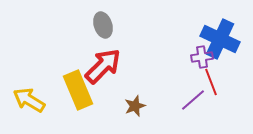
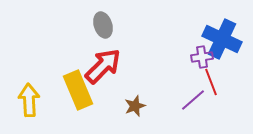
blue cross: moved 2 px right
yellow arrow: rotated 56 degrees clockwise
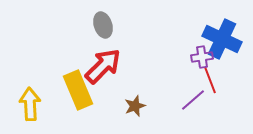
red line: moved 1 px left, 2 px up
yellow arrow: moved 1 px right, 4 px down
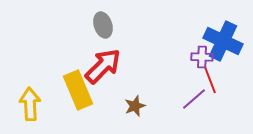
blue cross: moved 1 px right, 2 px down
purple cross: rotated 10 degrees clockwise
purple line: moved 1 px right, 1 px up
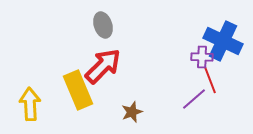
brown star: moved 3 px left, 6 px down
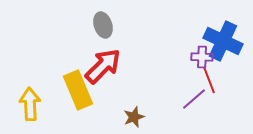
red line: moved 1 px left
brown star: moved 2 px right, 5 px down
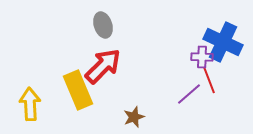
blue cross: moved 1 px down
purple line: moved 5 px left, 5 px up
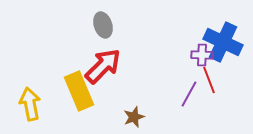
purple cross: moved 2 px up
yellow rectangle: moved 1 px right, 1 px down
purple line: rotated 20 degrees counterclockwise
yellow arrow: rotated 8 degrees counterclockwise
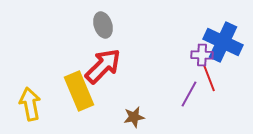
red line: moved 2 px up
brown star: rotated 10 degrees clockwise
